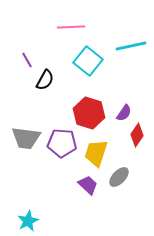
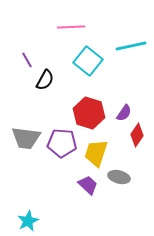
gray ellipse: rotated 60 degrees clockwise
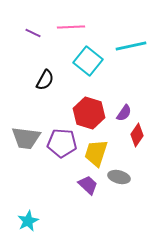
purple line: moved 6 px right, 27 px up; rotated 35 degrees counterclockwise
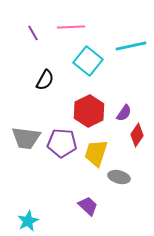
purple line: rotated 35 degrees clockwise
red hexagon: moved 2 px up; rotated 16 degrees clockwise
purple trapezoid: moved 21 px down
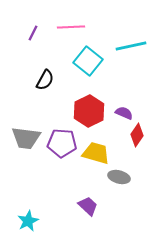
purple line: rotated 56 degrees clockwise
purple semicircle: rotated 102 degrees counterclockwise
yellow trapezoid: rotated 88 degrees clockwise
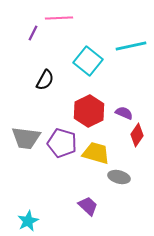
pink line: moved 12 px left, 9 px up
purple pentagon: rotated 12 degrees clockwise
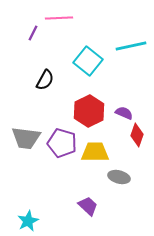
red diamond: rotated 15 degrees counterclockwise
yellow trapezoid: moved 1 px left, 1 px up; rotated 16 degrees counterclockwise
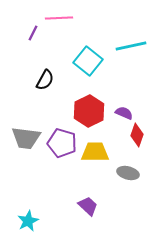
gray ellipse: moved 9 px right, 4 px up
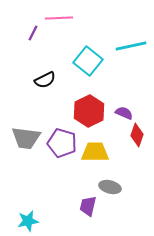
black semicircle: rotated 35 degrees clockwise
gray ellipse: moved 18 px left, 14 px down
purple trapezoid: rotated 120 degrees counterclockwise
cyan star: rotated 15 degrees clockwise
